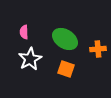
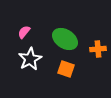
pink semicircle: rotated 40 degrees clockwise
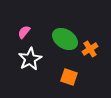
orange cross: moved 8 px left; rotated 28 degrees counterclockwise
orange square: moved 3 px right, 8 px down
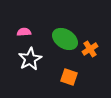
pink semicircle: rotated 48 degrees clockwise
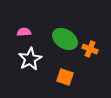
orange cross: rotated 35 degrees counterclockwise
orange square: moved 4 px left
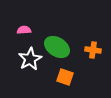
pink semicircle: moved 2 px up
green ellipse: moved 8 px left, 8 px down
orange cross: moved 3 px right, 1 px down; rotated 14 degrees counterclockwise
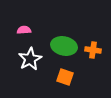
green ellipse: moved 7 px right, 1 px up; rotated 20 degrees counterclockwise
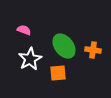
pink semicircle: rotated 24 degrees clockwise
green ellipse: rotated 40 degrees clockwise
orange square: moved 7 px left, 4 px up; rotated 24 degrees counterclockwise
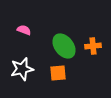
orange cross: moved 4 px up; rotated 14 degrees counterclockwise
white star: moved 8 px left, 10 px down; rotated 15 degrees clockwise
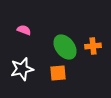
green ellipse: moved 1 px right, 1 px down
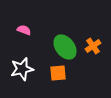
orange cross: rotated 28 degrees counterclockwise
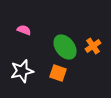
white star: moved 2 px down
orange square: rotated 24 degrees clockwise
